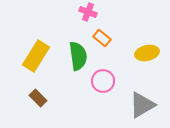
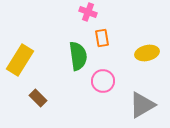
orange rectangle: rotated 42 degrees clockwise
yellow rectangle: moved 16 px left, 4 px down
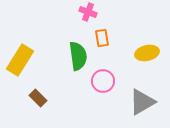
gray triangle: moved 3 px up
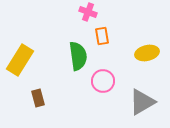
orange rectangle: moved 2 px up
brown rectangle: rotated 30 degrees clockwise
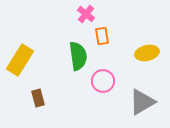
pink cross: moved 2 px left, 2 px down; rotated 18 degrees clockwise
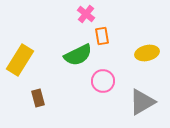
green semicircle: moved 1 px up; rotated 72 degrees clockwise
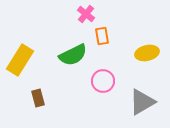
green semicircle: moved 5 px left
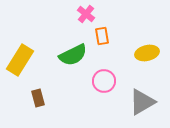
pink circle: moved 1 px right
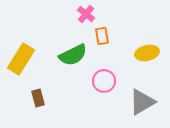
yellow rectangle: moved 1 px right, 1 px up
